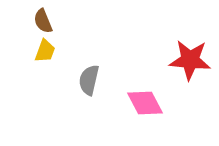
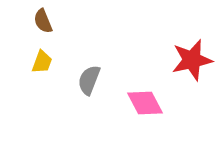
yellow trapezoid: moved 3 px left, 11 px down
red star: moved 2 px right; rotated 18 degrees counterclockwise
gray semicircle: rotated 8 degrees clockwise
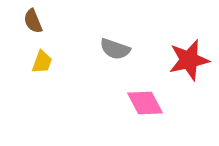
brown semicircle: moved 10 px left
red star: moved 3 px left
gray semicircle: moved 26 px right, 31 px up; rotated 92 degrees counterclockwise
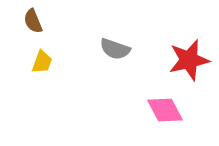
pink diamond: moved 20 px right, 7 px down
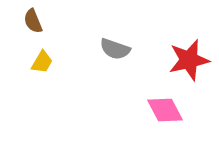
yellow trapezoid: rotated 10 degrees clockwise
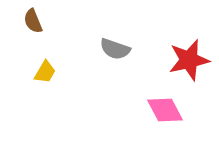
yellow trapezoid: moved 3 px right, 10 px down
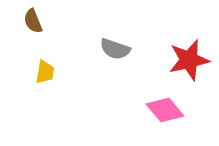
yellow trapezoid: rotated 20 degrees counterclockwise
pink diamond: rotated 12 degrees counterclockwise
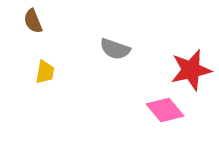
red star: moved 2 px right, 10 px down
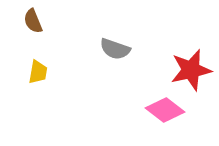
yellow trapezoid: moved 7 px left
pink diamond: rotated 12 degrees counterclockwise
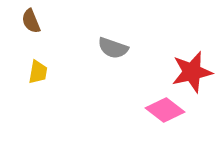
brown semicircle: moved 2 px left
gray semicircle: moved 2 px left, 1 px up
red star: moved 1 px right, 2 px down
